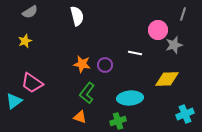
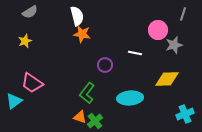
orange star: moved 30 px up
green cross: moved 23 px left; rotated 21 degrees counterclockwise
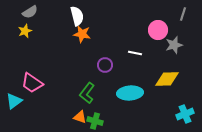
yellow star: moved 10 px up
cyan ellipse: moved 5 px up
green cross: rotated 35 degrees counterclockwise
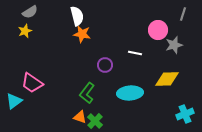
green cross: rotated 28 degrees clockwise
